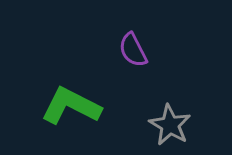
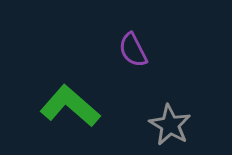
green L-shape: moved 1 px left; rotated 14 degrees clockwise
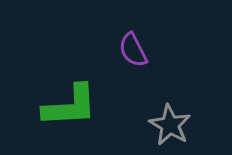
green L-shape: rotated 136 degrees clockwise
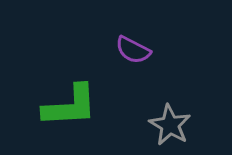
purple semicircle: rotated 36 degrees counterclockwise
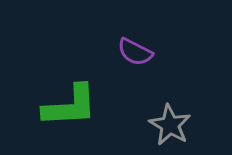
purple semicircle: moved 2 px right, 2 px down
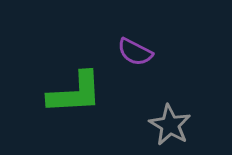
green L-shape: moved 5 px right, 13 px up
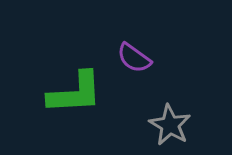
purple semicircle: moved 1 px left, 6 px down; rotated 9 degrees clockwise
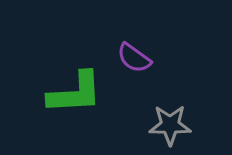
gray star: rotated 30 degrees counterclockwise
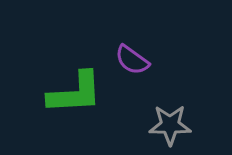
purple semicircle: moved 2 px left, 2 px down
